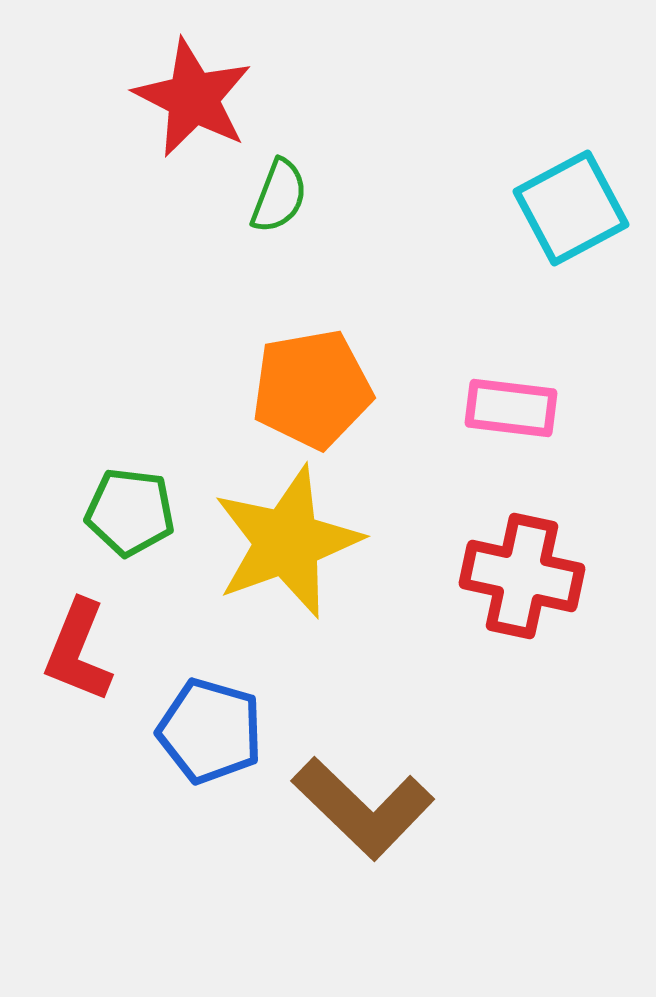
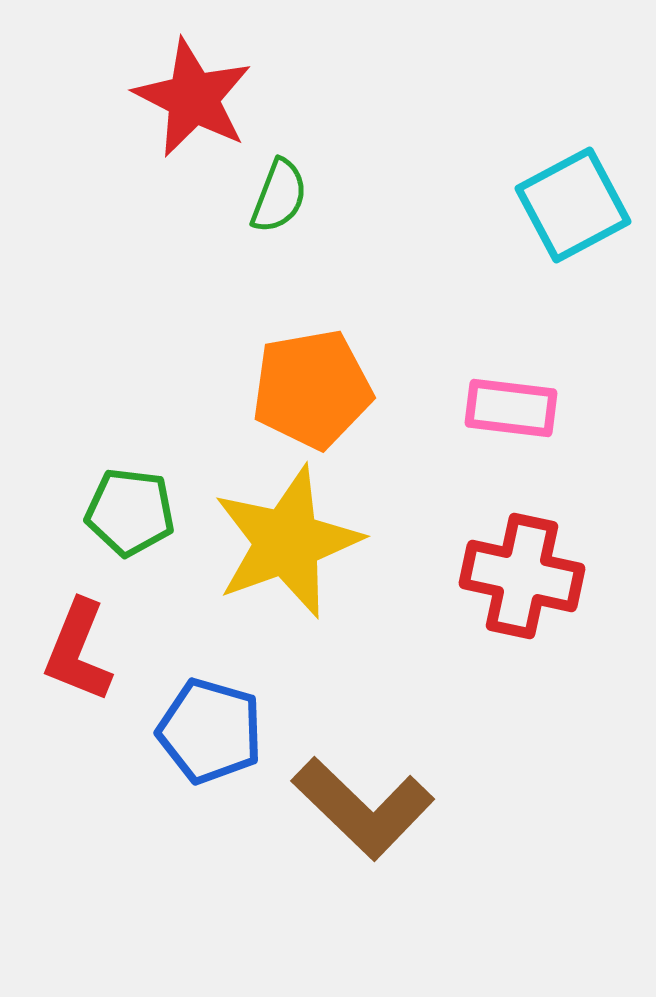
cyan square: moved 2 px right, 3 px up
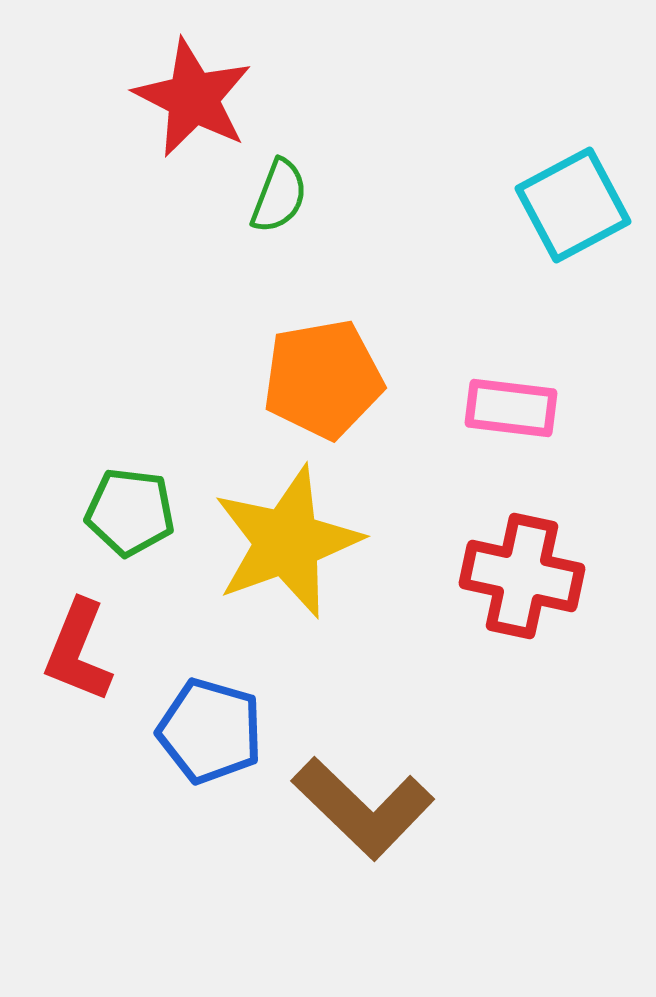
orange pentagon: moved 11 px right, 10 px up
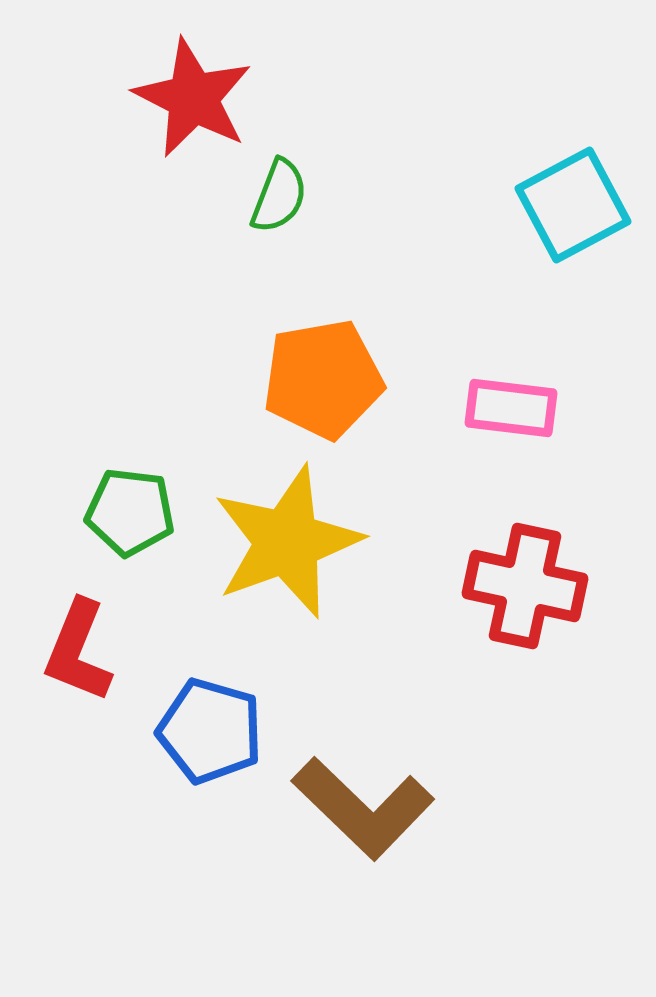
red cross: moved 3 px right, 10 px down
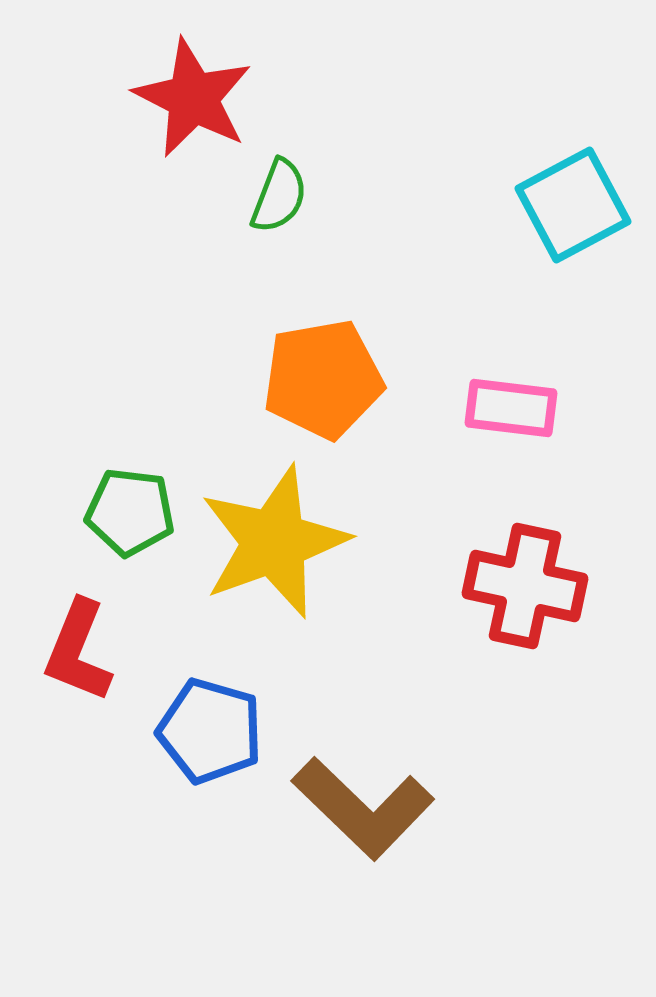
yellow star: moved 13 px left
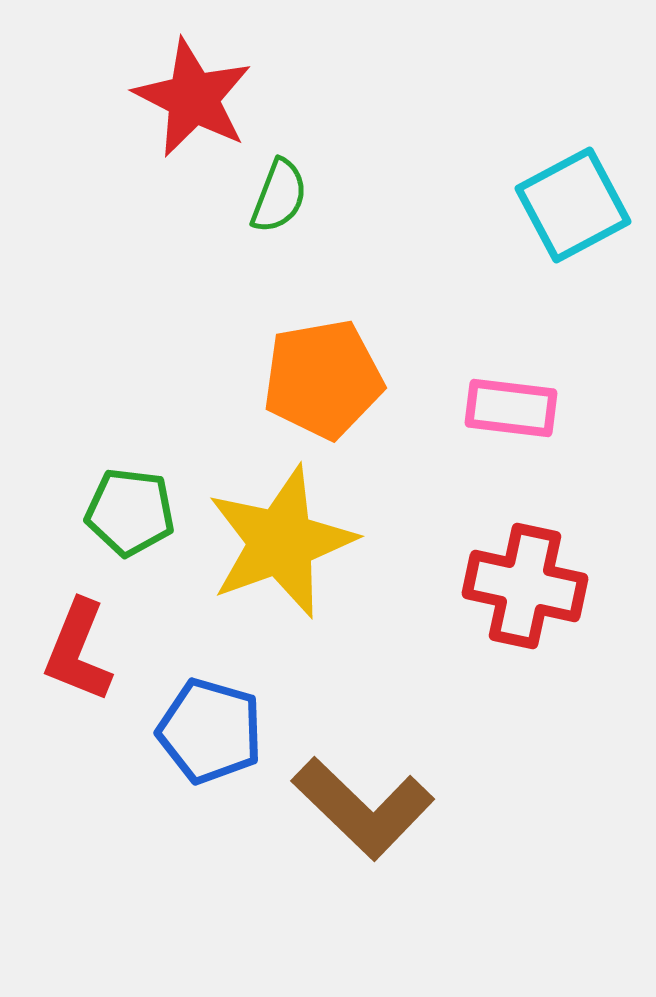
yellow star: moved 7 px right
